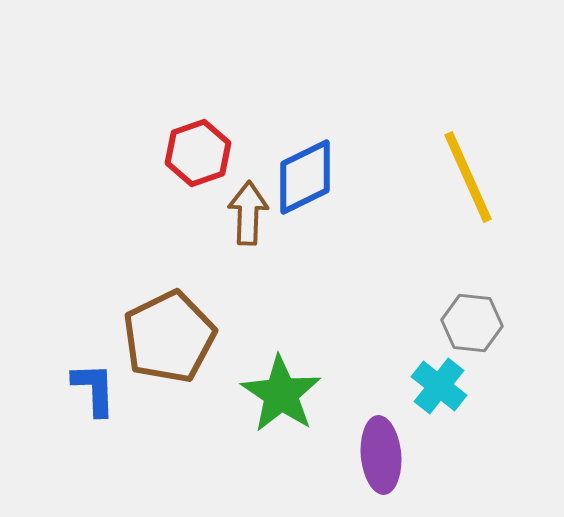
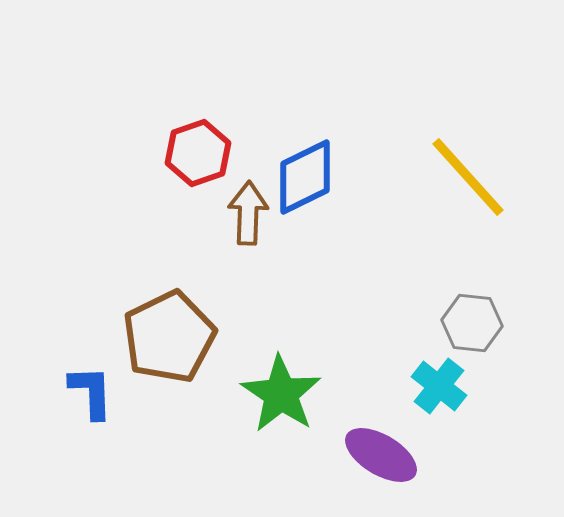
yellow line: rotated 18 degrees counterclockwise
blue L-shape: moved 3 px left, 3 px down
purple ellipse: rotated 54 degrees counterclockwise
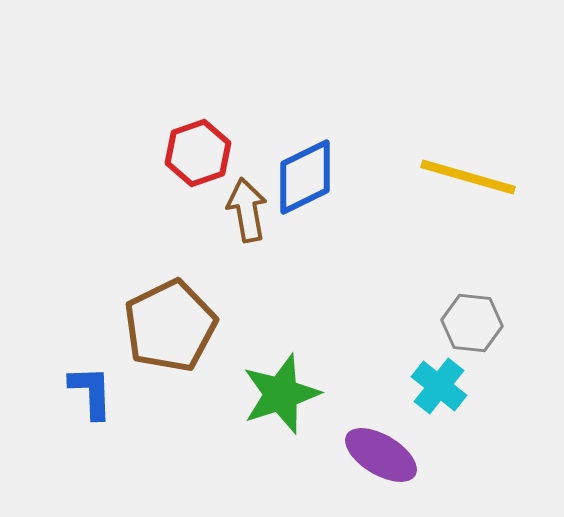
yellow line: rotated 32 degrees counterclockwise
brown arrow: moved 1 px left, 3 px up; rotated 12 degrees counterclockwise
brown pentagon: moved 1 px right, 11 px up
green star: rotated 20 degrees clockwise
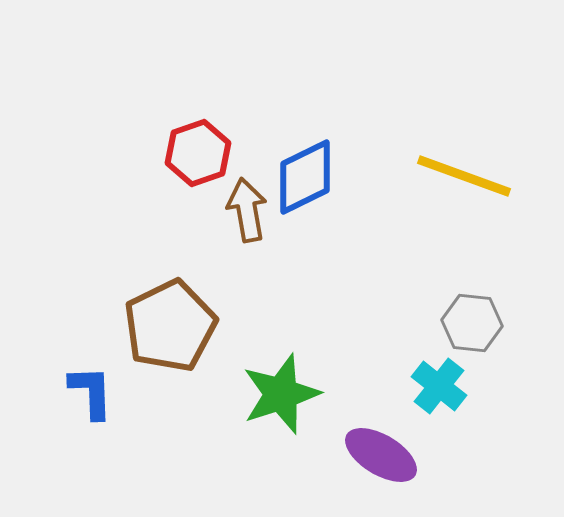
yellow line: moved 4 px left, 1 px up; rotated 4 degrees clockwise
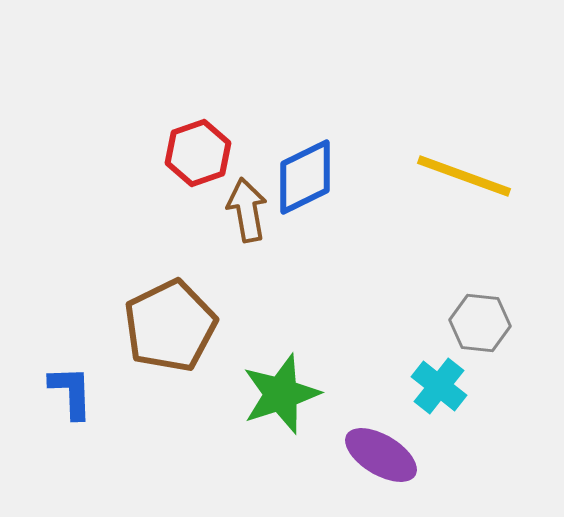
gray hexagon: moved 8 px right
blue L-shape: moved 20 px left
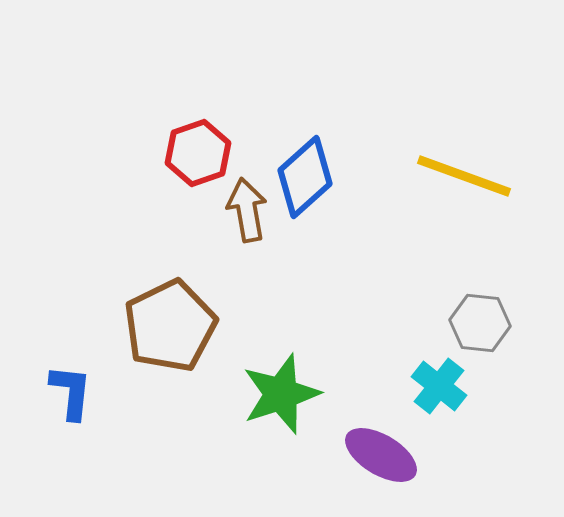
blue diamond: rotated 16 degrees counterclockwise
blue L-shape: rotated 8 degrees clockwise
